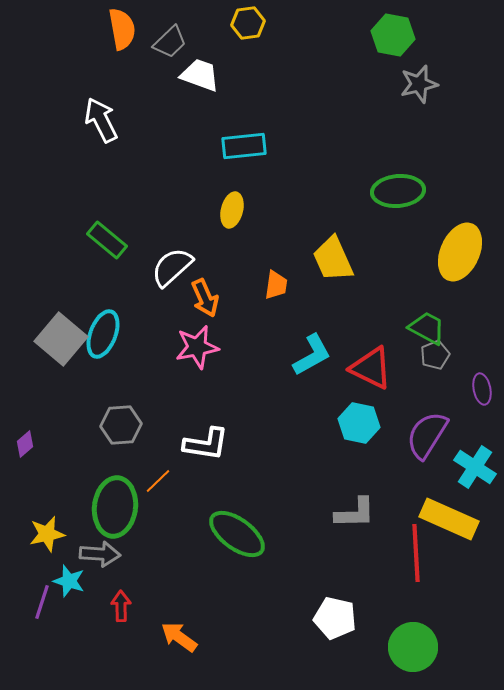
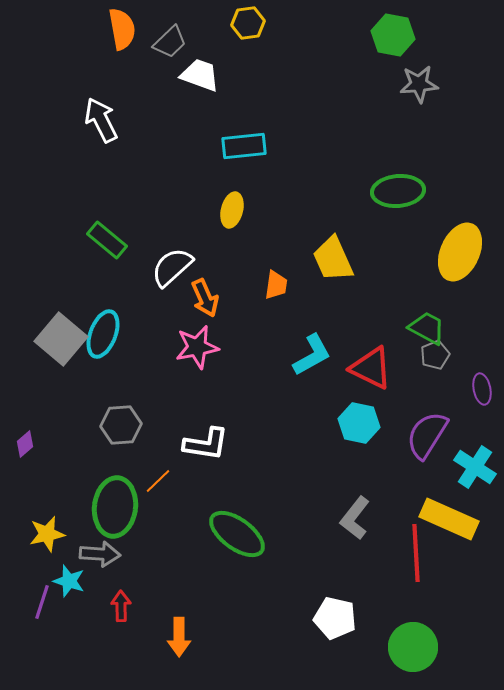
gray star at (419, 84): rotated 9 degrees clockwise
gray L-shape at (355, 513): moved 5 px down; rotated 129 degrees clockwise
orange arrow at (179, 637): rotated 126 degrees counterclockwise
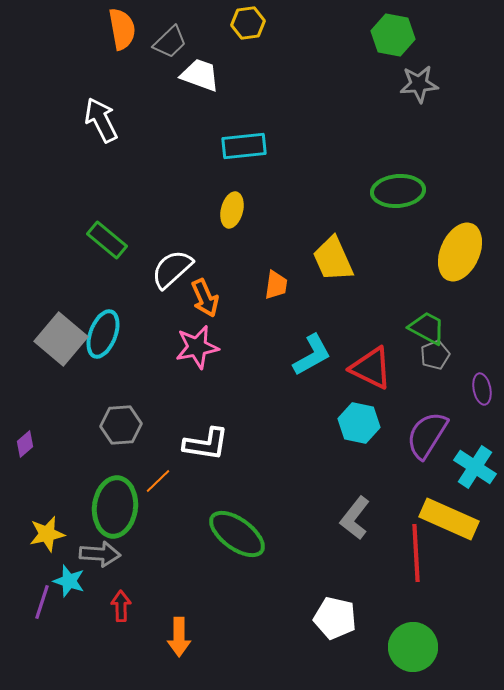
white semicircle at (172, 267): moved 2 px down
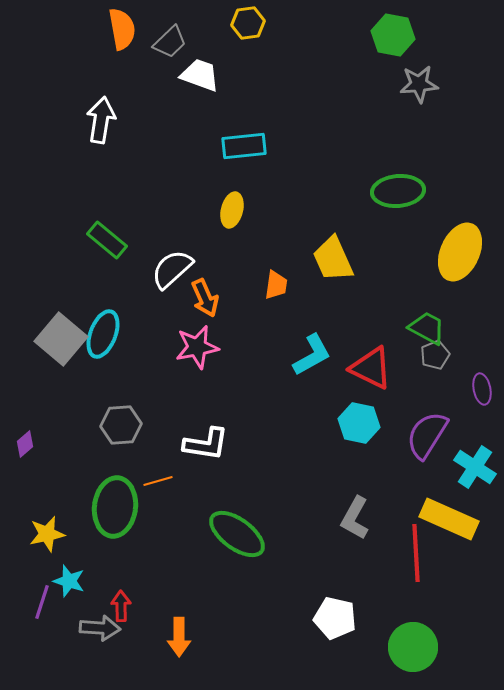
white arrow at (101, 120): rotated 36 degrees clockwise
orange line at (158, 481): rotated 28 degrees clockwise
gray L-shape at (355, 518): rotated 9 degrees counterclockwise
gray arrow at (100, 554): moved 74 px down
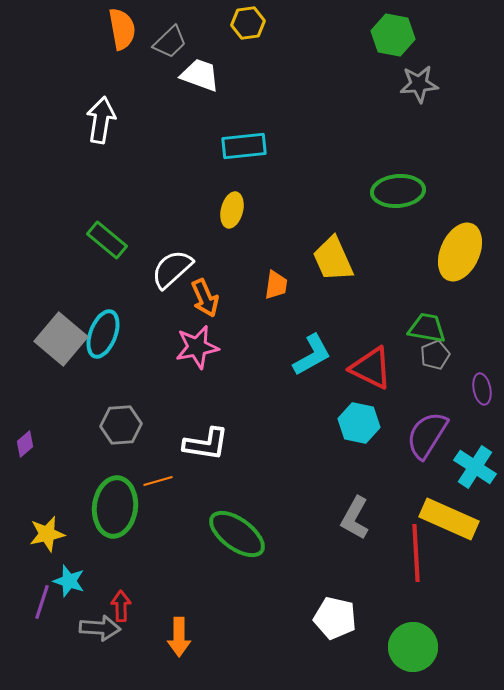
green trapezoid at (427, 328): rotated 18 degrees counterclockwise
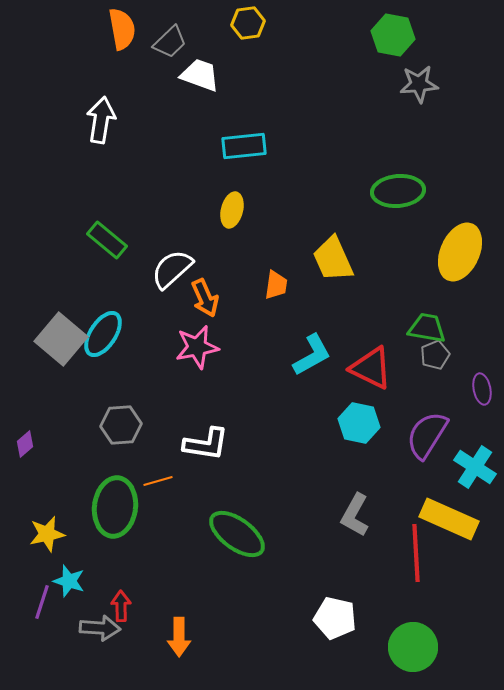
cyan ellipse at (103, 334): rotated 12 degrees clockwise
gray L-shape at (355, 518): moved 3 px up
